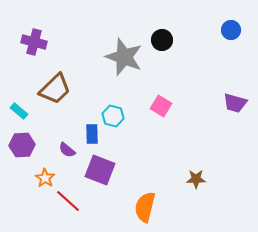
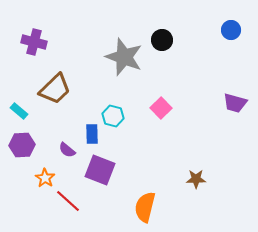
pink square: moved 2 px down; rotated 15 degrees clockwise
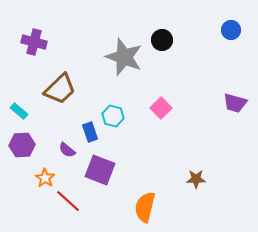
brown trapezoid: moved 5 px right
blue rectangle: moved 2 px left, 2 px up; rotated 18 degrees counterclockwise
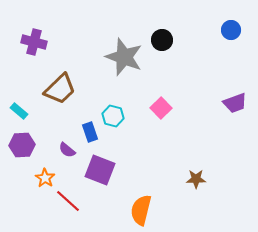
purple trapezoid: rotated 35 degrees counterclockwise
orange semicircle: moved 4 px left, 3 px down
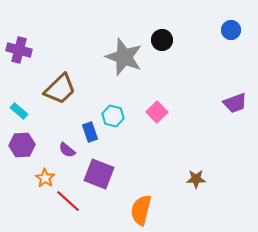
purple cross: moved 15 px left, 8 px down
pink square: moved 4 px left, 4 px down
purple square: moved 1 px left, 4 px down
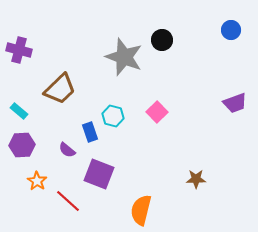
orange star: moved 8 px left, 3 px down
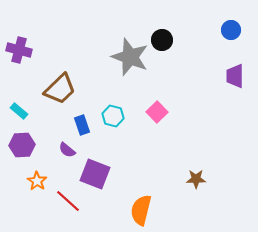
gray star: moved 6 px right
purple trapezoid: moved 27 px up; rotated 110 degrees clockwise
blue rectangle: moved 8 px left, 7 px up
purple square: moved 4 px left
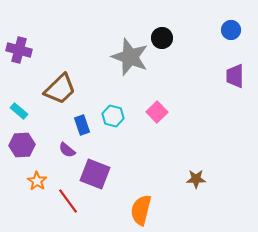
black circle: moved 2 px up
red line: rotated 12 degrees clockwise
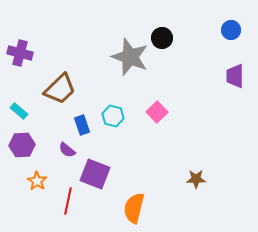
purple cross: moved 1 px right, 3 px down
red line: rotated 48 degrees clockwise
orange semicircle: moved 7 px left, 2 px up
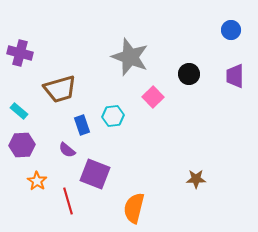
black circle: moved 27 px right, 36 px down
brown trapezoid: rotated 28 degrees clockwise
pink square: moved 4 px left, 15 px up
cyan hexagon: rotated 20 degrees counterclockwise
red line: rotated 28 degrees counterclockwise
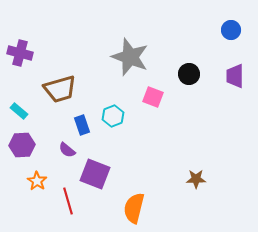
pink square: rotated 25 degrees counterclockwise
cyan hexagon: rotated 15 degrees counterclockwise
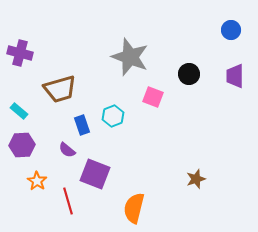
brown star: rotated 18 degrees counterclockwise
